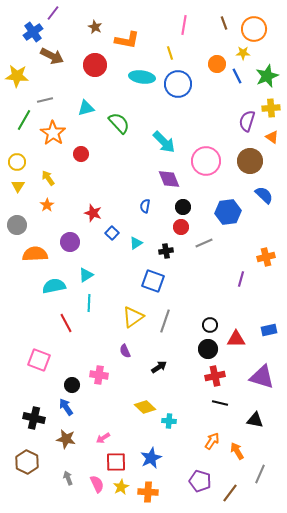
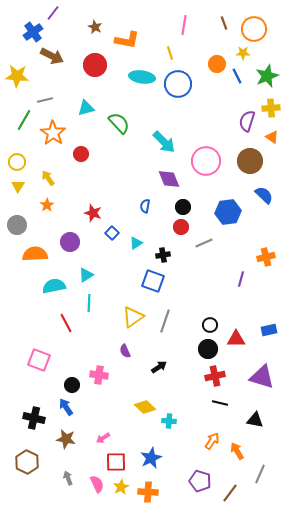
black cross at (166, 251): moved 3 px left, 4 px down
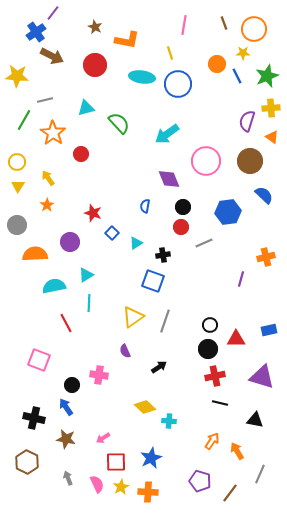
blue cross at (33, 32): moved 3 px right
cyan arrow at (164, 142): moved 3 px right, 8 px up; rotated 100 degrees clockwise
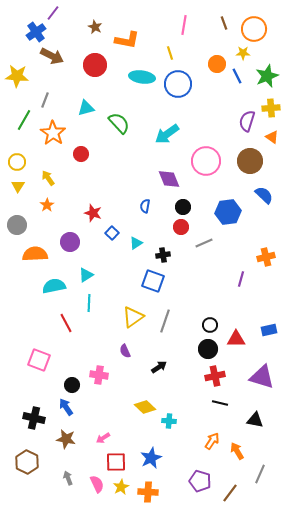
gray line at (45, 100): rotated 56 degrees counterclockwise
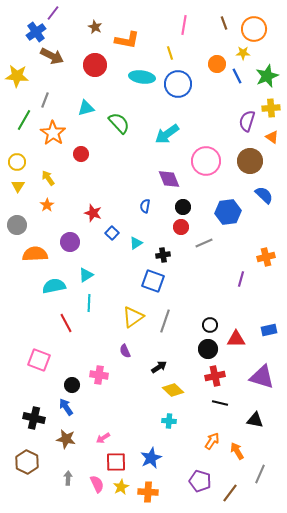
yellow diamond at (145, 407): moved 28 px right, 17 px up
gray arrow at (68, 478): rotated 24 degrees clockwise
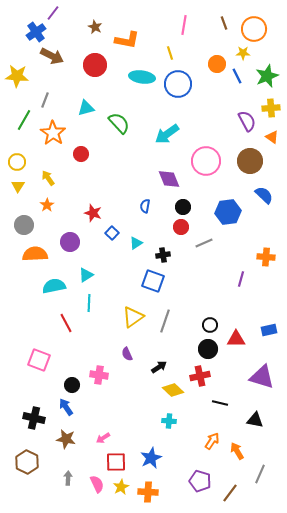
purple semicircle at (247, 121): rotated 135 degrees clockwise
gray circle at (17, 225): moved 7 px right
orange cross at (266, 257): rotated 18 degrees clockwise
purple semicircle at (125, 351): moved 2 px right, 3 px down
red cross at (215, 376): moved 15 px left
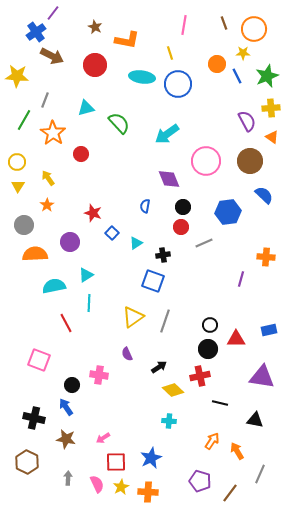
purple triangle at (262, 377): rotated 8 degrees counterclockwise
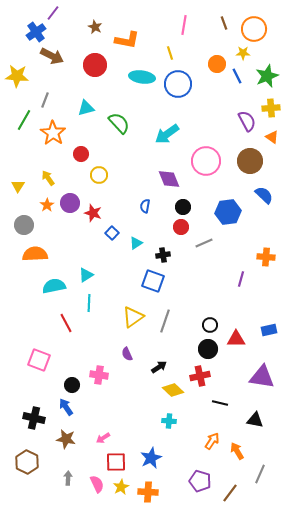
yellow circle at (17, 162): moved 82 px right, 13 px down
purple circle at (70, 242): moved 39 px up
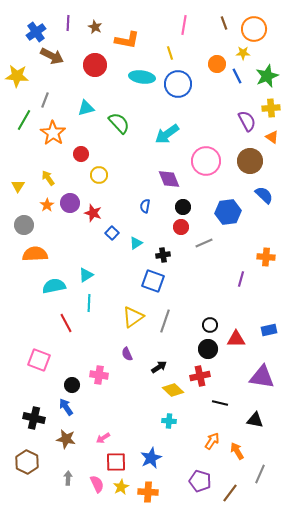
purple line at (53, 13): moved 15 px right, 10 px down; rotated 35 degrees counterclockwise
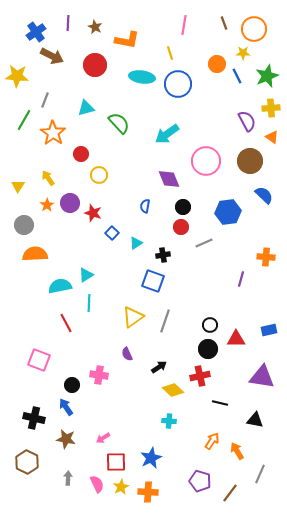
cyan semicircle at (54, 286): moved 6 px right
